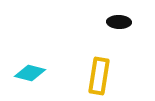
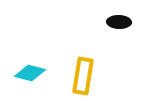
yellow rectangle: moved 16 px left
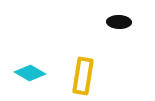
cyan diamond: rotated 16 degrees clockwise
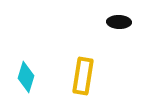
cyan diamond: moved 4 px left, 4 px down; rotated 76 degrees clockwise
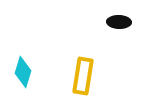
cyan diamond: moved 3 px left, 5 px up
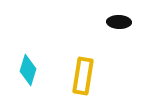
cyan diamond: moved 5 px right, 2 px up
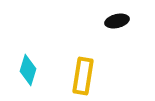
black ellipse: moved 2 px left, 1 px up; rotated 15 degrees counterclockwise
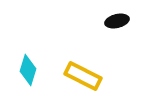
yellow rectangle: rotated 72 degrees counterclockwise
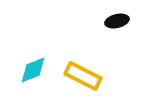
cyan diamond: moved 5 px right; rotated 52 degrees clockwise
